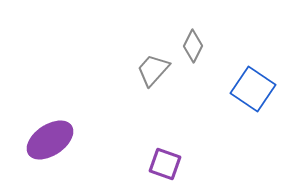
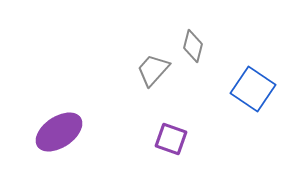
gray diamond: rotated 12 degrees counterclockwise
purple ellipse: moved 9 px right, 8 px up
purple square: moved 6 px right, 25 px up
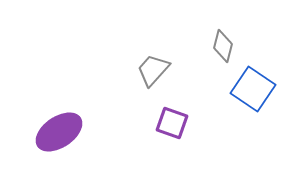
gray diamond: moved 30 px right
purple square: moved 1 px right, 16 px up
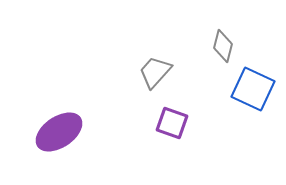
gray trapezoid: moved 2 px right, 2 px down
blue square: rotated 9 degrees counterclockwise
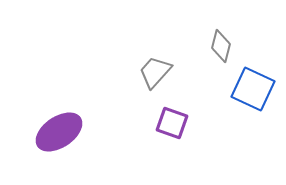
gray diamond: moved 2 px left
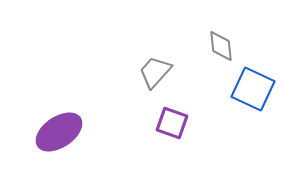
gray diamond: rotated 20 degrees counterclockwise
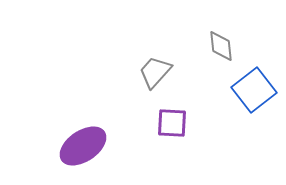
blue square: moved 1 px right, 1 px down; rotated 27 degrees clockwise
purple square: rotated 16 degrees counterclockwise
purple ellipse: moved 24 px right, 14 px down
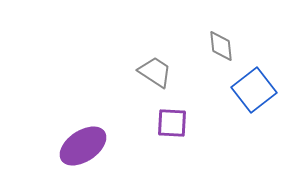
gray trapezoid: rotated 81 degrees clockwise
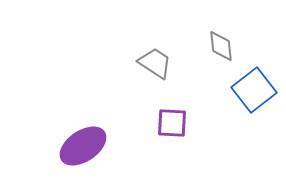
gray trapezoid: moved 9 px up
